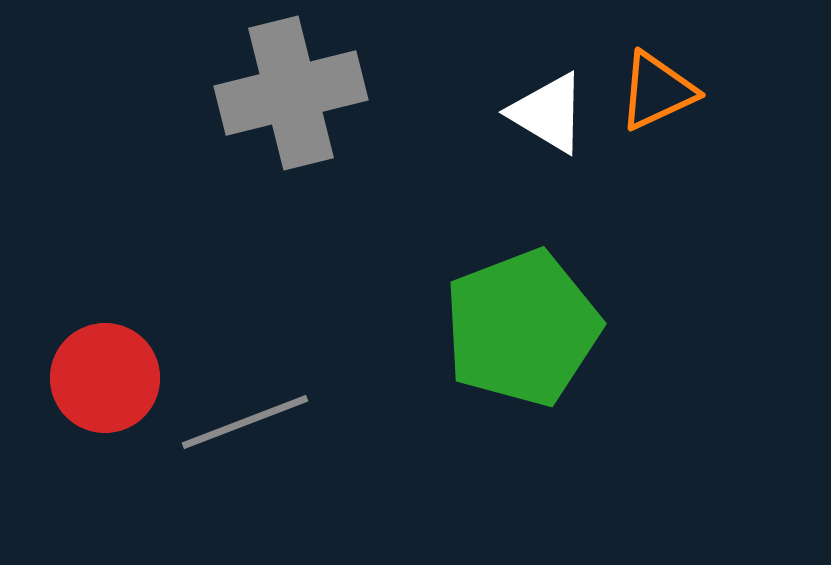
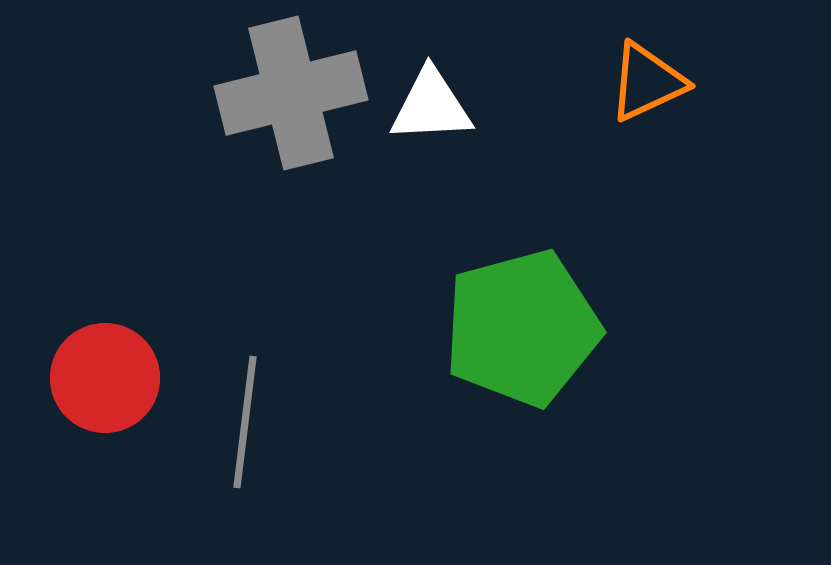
orange triangle: moved 10 px left, 9 px up
white triangle: moved 117 px left, 7 px up; rotated 34 degrees counterclockwise
green pentagon: rotated 6 degrees clockwise
gray line: rotated 62 degrees counterclockwise
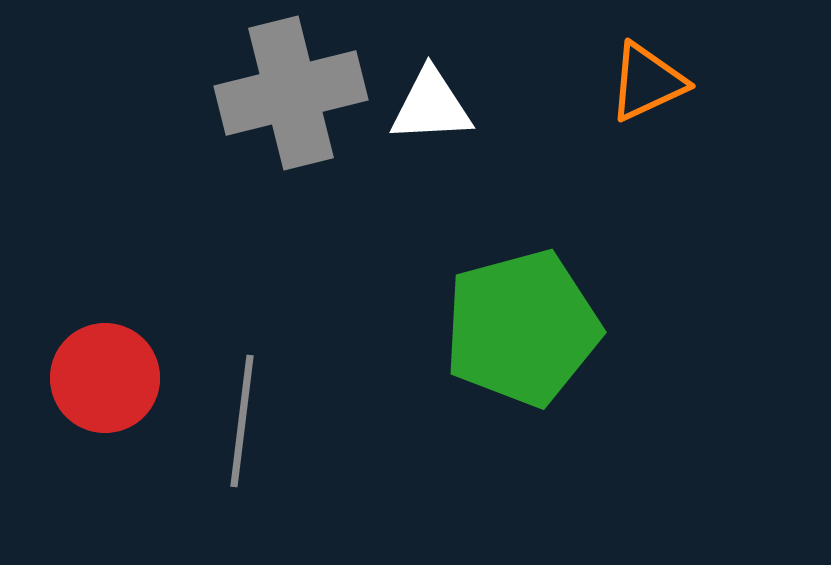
gray line: moved 3 px left, 1 px up
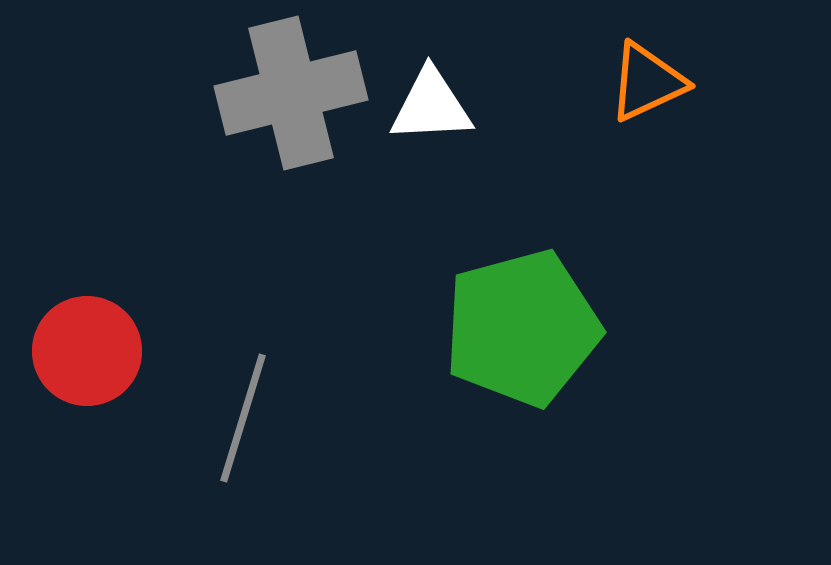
red circle: moved 18 px left, 27 px up
gray line: moved 1 px right, 3 px up; rotated 10 degrees clockwise
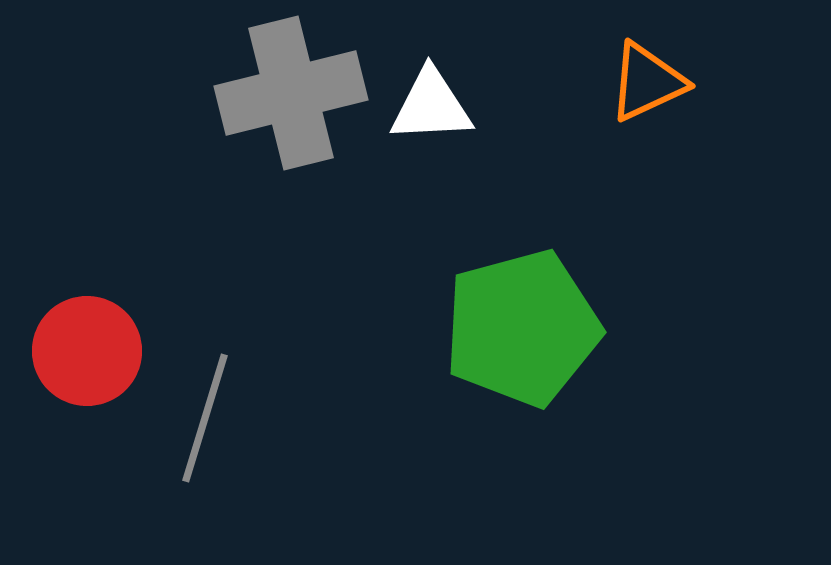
gray line: moved 38 px left
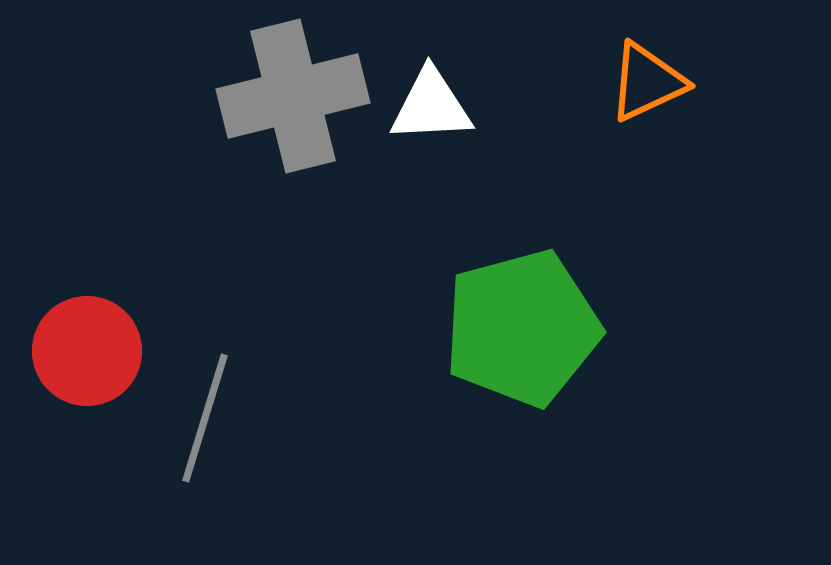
gray cross: moved 2 px right, 3 px down
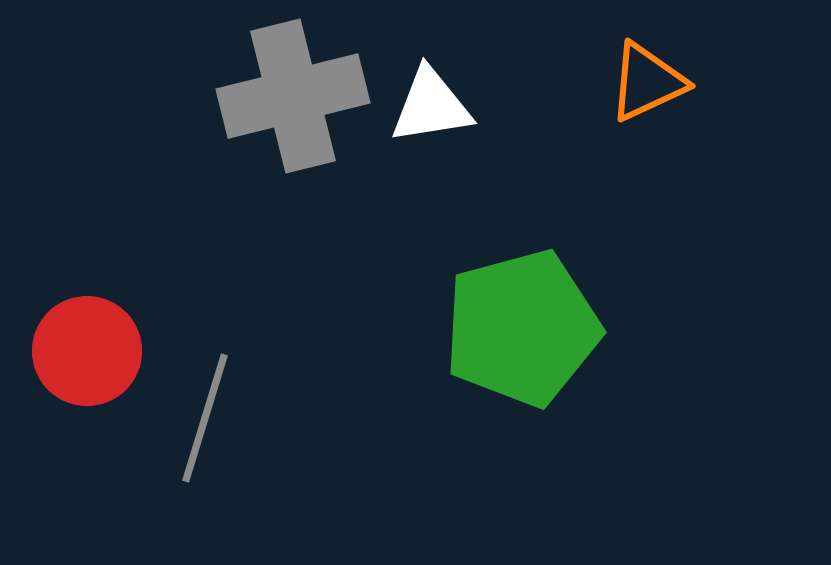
white triangle: rotated 6 degrees counterclockwise
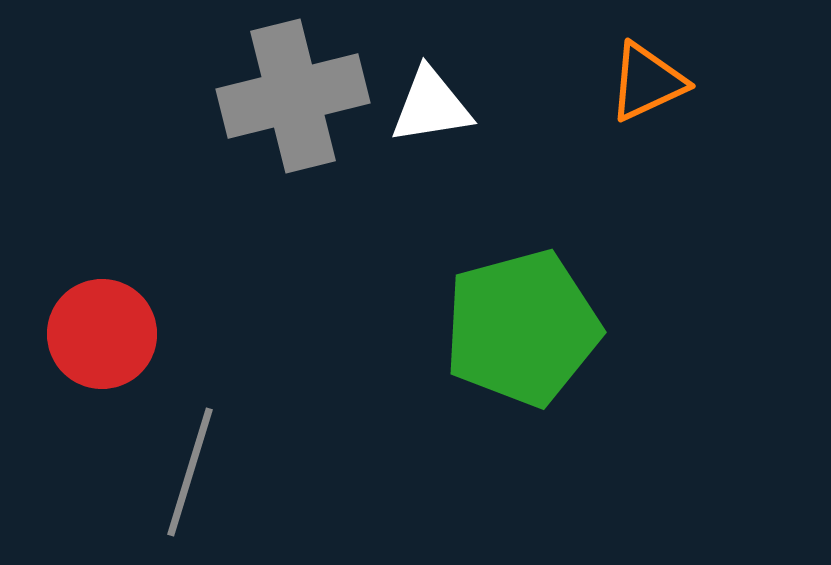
red circle: moved 15 px right, 17 px up
gray line: moved 15 px left, 54 px down
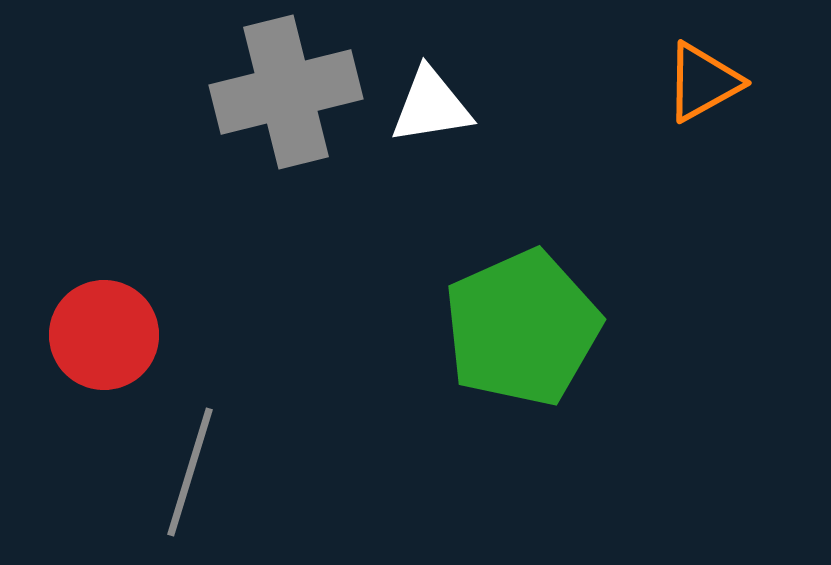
orange triangle: moved 56 px right; rotated 4 degrees counterclockwise
gray cross: moved 7 px left, 4 px up
green pentagon: rotated 9 degrees counterclockwise
red circle: moved 2 px right, 1 px down
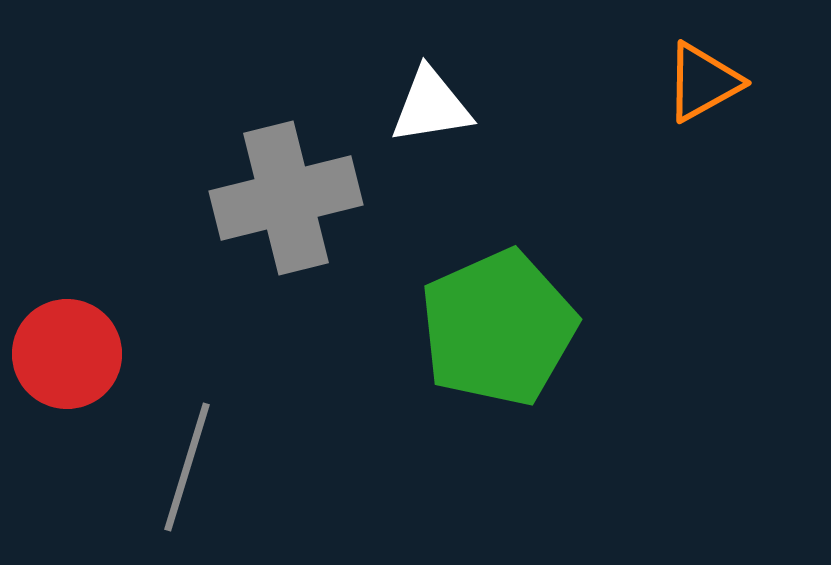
gray cross: moved 106 px down
green pentagon: moved 24 px left
red circle: moved 37 px left, 19 px down
gray line: moved 3 px left, 5 px up
